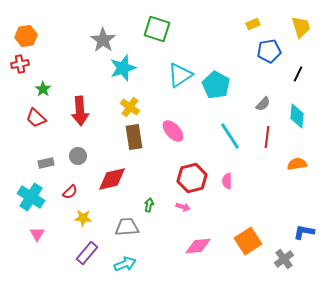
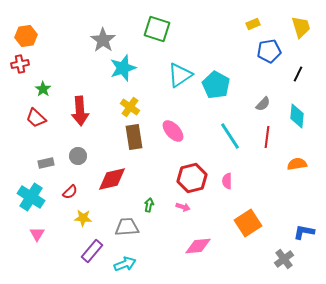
orange square: moved 18 px up
purple rectangle: moved 5 px right, 2 px up
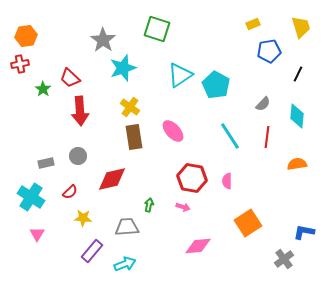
red trapezoid: moved 34 px right, 40 px up
red hexagon: rotated 24 degrees clockwise
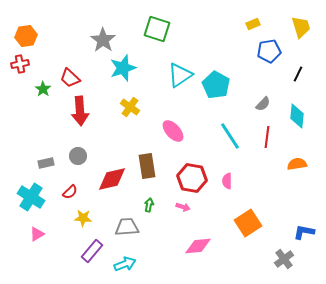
brown rectangle: moved 13 px right, 29 px down
pink triangle: rotated 28 degrees clockwise
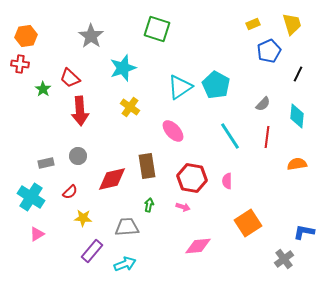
yellow trapezoid: moved 9 px left, 3 px up
gray star: moved 12 px left, 4 px up
blue pentagon: rotated 15 degrees counterclockwise
red cross: rotated 18 degrees clockwise
cyan triangle: moved 12 px down
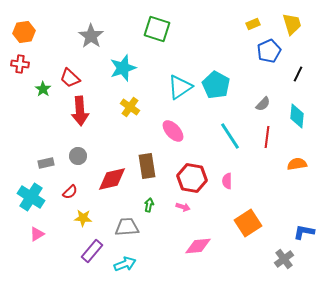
orange hexagon: moved 2 px left, 4 px up
